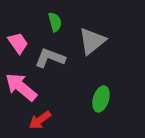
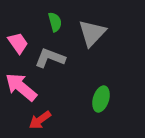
gray triangle: moved 8 px up; rotated 8 degrees counterclockwise
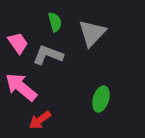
gray L-shape: moved 2 px left, 3 px up
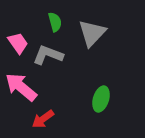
red arrow: moved 3 px right, 1 px up
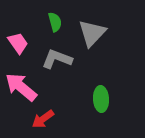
gray L-shape: moved 9 px right, 4 px down
green ellipse: rotated 20 degrees counterclockwise
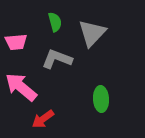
pink trapezoid: moved 2 px left, 1 px up; rotated 120 degrees clockwise
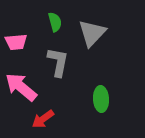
gray L-shape: moved 1 px right, 3 px down; rotated 80 degrees clockwise
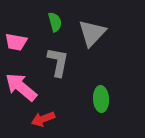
pink trapezoid: rotated 15 degrees clockwise
red arrow: rotated 15 degrees clockwise
